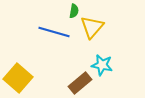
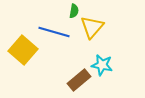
yellow square: moved 5 px right, 28 px up
brown rectangle: moved 1 px left, 3 px up
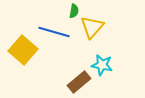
brown rectangle: moved 2 px down
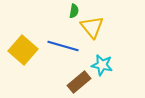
yellow triangle: rotated 20 degrees counterclockwise
blue line: moved 9 px right, 14 px down
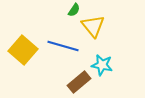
green semicircle: moved 1 px up; rotated 24 degrees clockwise
yellow triangle: moved 1 px right, 1 px up
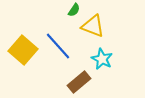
yellow triangle: rotated 30 degrees counterclockwise
blue line: moved 5 px left; rotated 32 degrees clockwise
cyan star: moved 6 px up; rotated 15 degrees clockwise
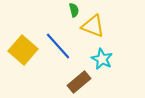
green semicircle: rotated 48 degrees counterclockwise
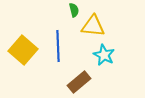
yellow triangle: rotated 15 degrees counterclockwise
blue line: rotated 40 degrees clockwise
cyan star: moved 2 px right, 4 px up
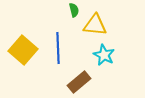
yellow triangle: moved 2 px right, 1 px up
blue line: moved 2 px down
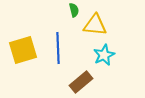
yellow square: rotated 32 degrees clockwise
cyan star: rotated 20 degrees clockwise
brown rectangle: moved 2 px right
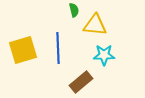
cyan star: rotated 25 degrees clockwise
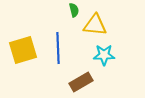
brown rectangle: rotated 10 degrees clockwise
